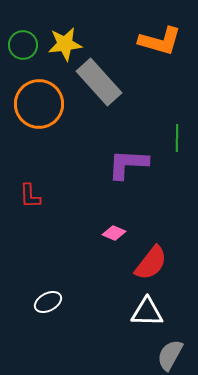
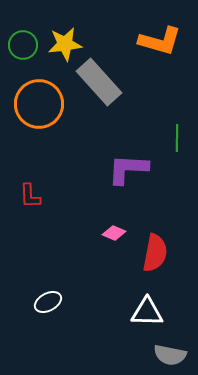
purple L-shape: moved 5 px down
red semicircle: moved 4 px right, 10 px up; rotated 27 degrees counterclockwise
gray semicircle: rotated 108 degrees counterclockwise
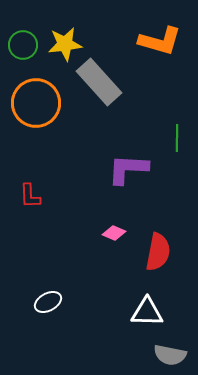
orange circle: moved 3 px left, 1 px up
red semicircle: moved 3 px right, 1 px up
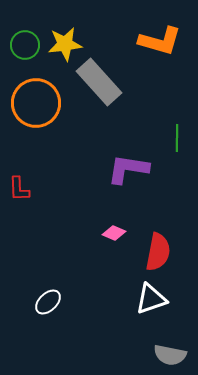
green circle: moved 2 px right
purple L-shape: rotated 6 degrees clockwise
red L-shape: moved 11 px left, 7 px up
white ellipse: rotated 16 degrees counterclockwise
white triangle: moved 4 px right, 13 px up; rotated 20 degrees counterclockwise
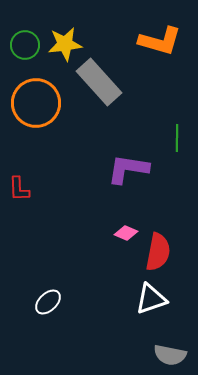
pink diamond: moved 12 px right
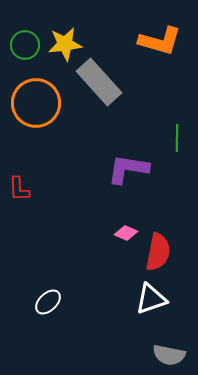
gray semicircle: moved 1 px left
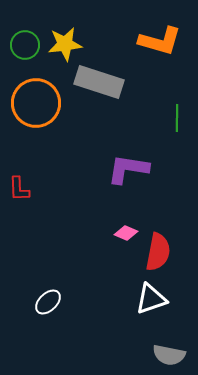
gray rectangle: rotated 30 degrees counterclockwise
green line: moved 20 px up
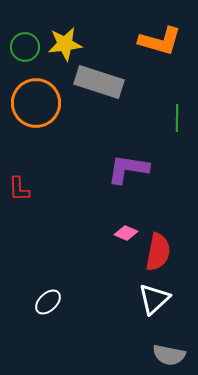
green circle: moved 2 px down
white triangle: moved 3 px right; rotated 24 degrees counterclockwise
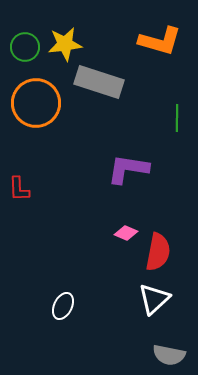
white ellipse: moved 15 px right, 4 px down; rotated 20 degrees counterclockwise
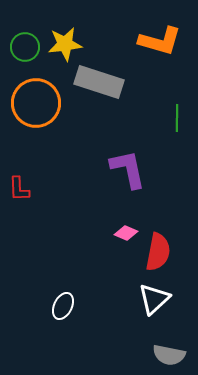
purple L-shape: rotated 69 degrees clockwise
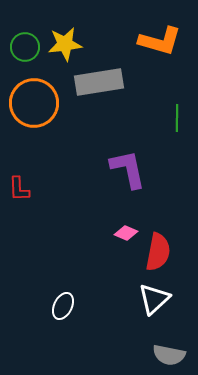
gray rectangle: rotated 27 degrees counterclockwise
orange circle: moved 2 px left
